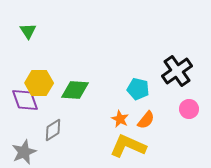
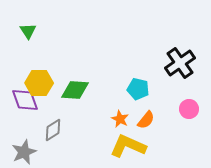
black cross: moved 3 px right, 8 px up
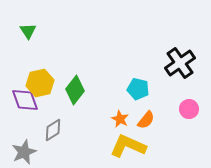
yellow hexagon: moved 1 px right; rotated 12 degrees counterclockwise
green diamond: rotated 56 degrees counterclockwise
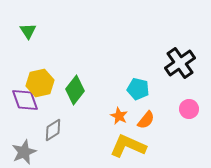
orange star: moved 1 px left, 3 px up
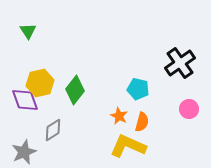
orange semicircle: moved 4 px left, 2 px down; rotated 24 degrees counterclockwise
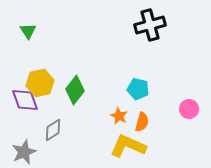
black cross: moved 30 px left, 38 px up; rotated 20 degrees clockwise
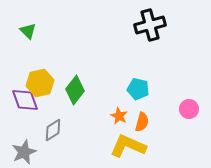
green triangle: rotated 12 degrees counterclockwise
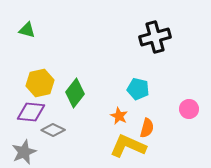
black cross: moved 5 px right, 12 px down
green triangle: moved 1 px left, 1 px up; rotated 30 degrees counterclockwise
green diamond: moved 3 px down
purple diamond: moved 6 px right, 12 px down; rotated 64 degrees counterclockwise
orange semicircle: moved 5 px right, 6 px down
gray diamond: rotated 60 degrees clockwise
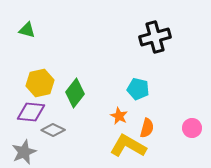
pink circle: moved 3 px right, 19 px down
yellow L-shape: rotated 6 degrees clockwise
